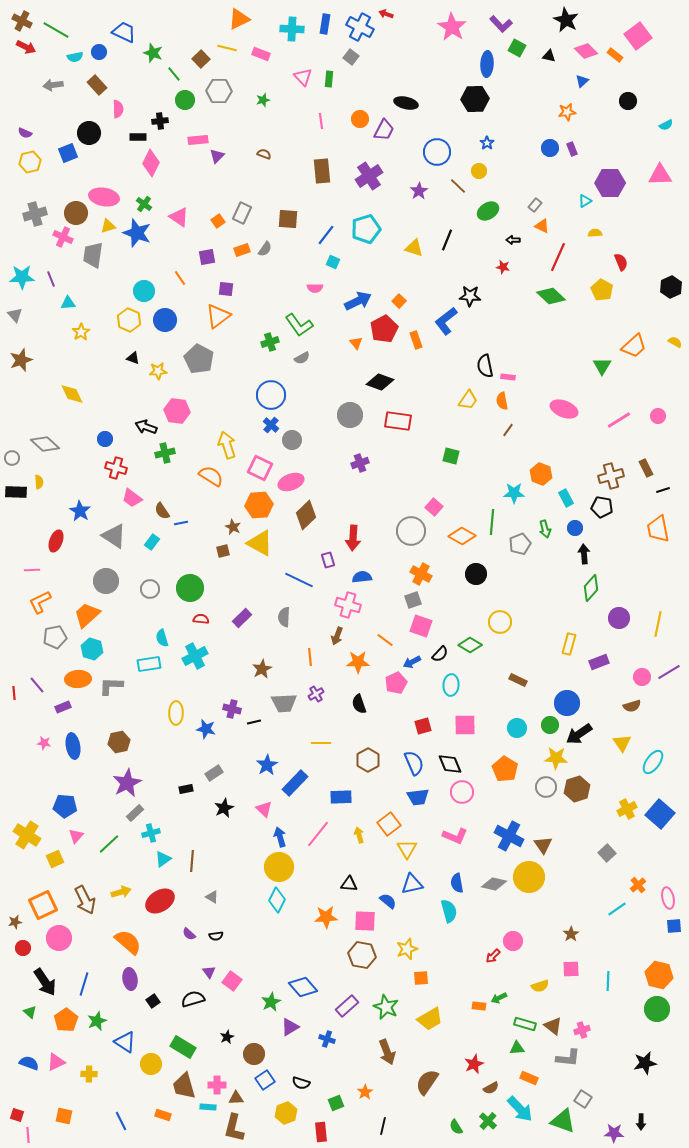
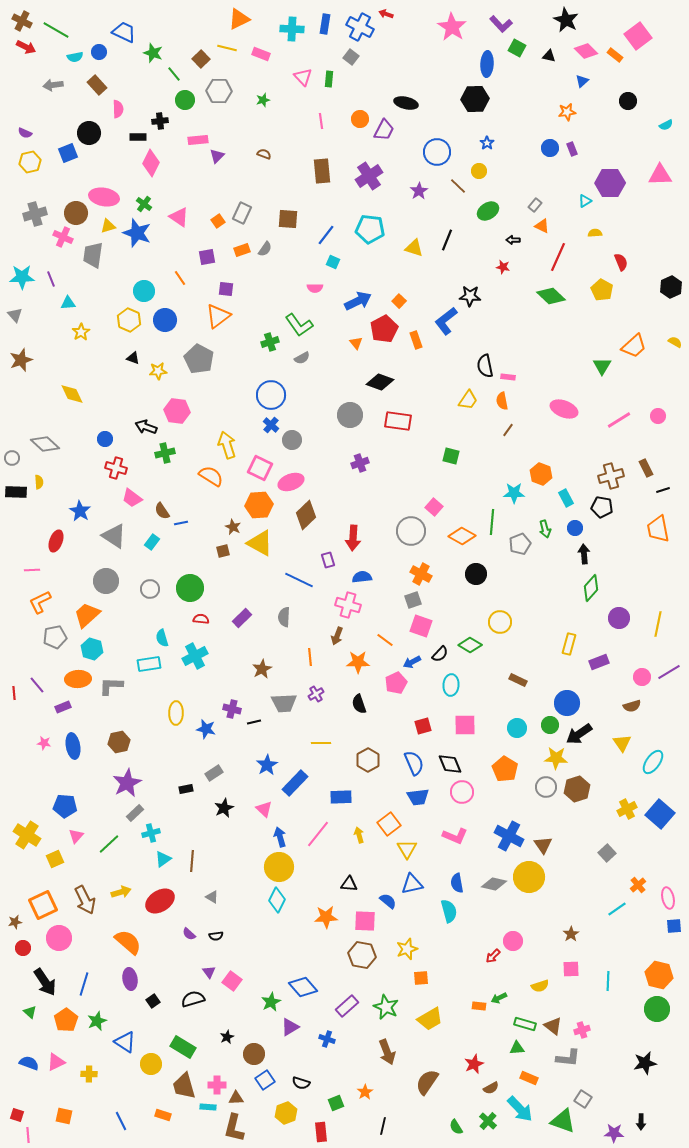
cyan pentagon at (366, 229): moved 4 px right; rotated 24 degrees clockwise
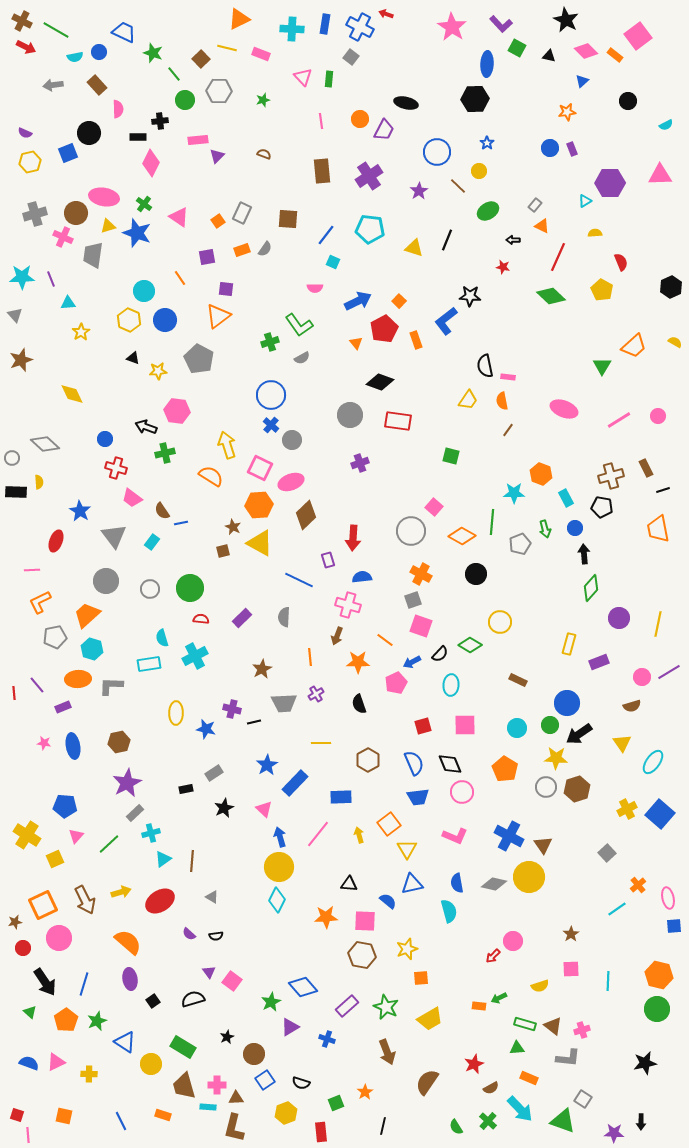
gray triangle at (114, 536): rotated 20 degrees clockwise
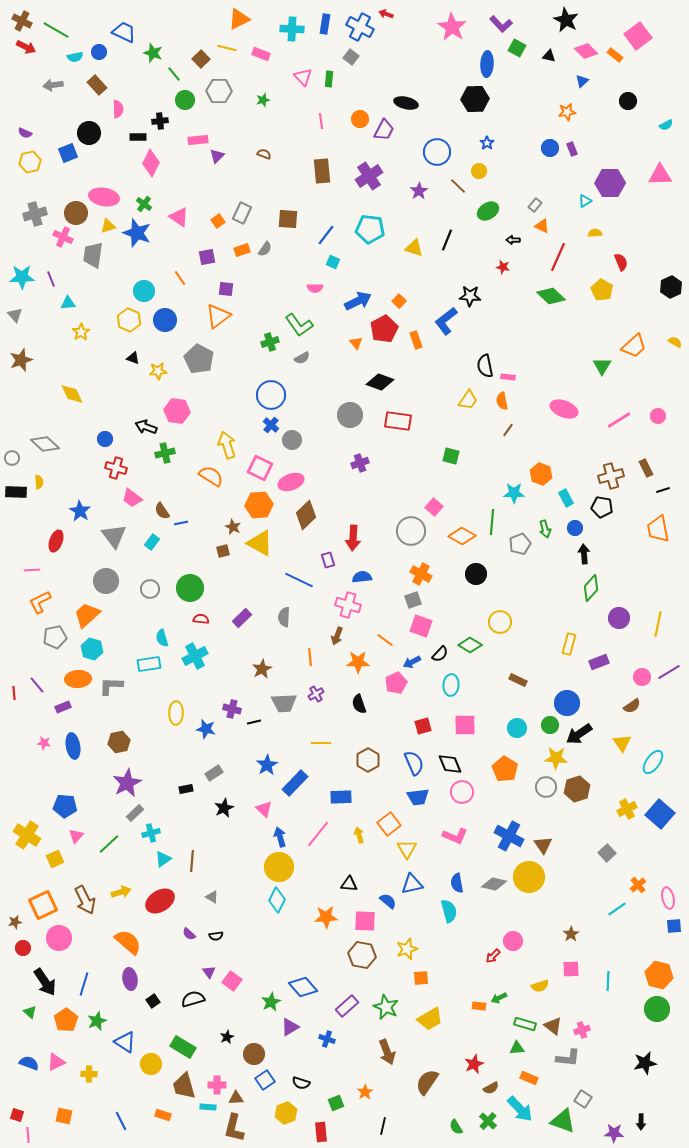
brown semicircle at (632, 706): rotated 18 degrees counterclockwise
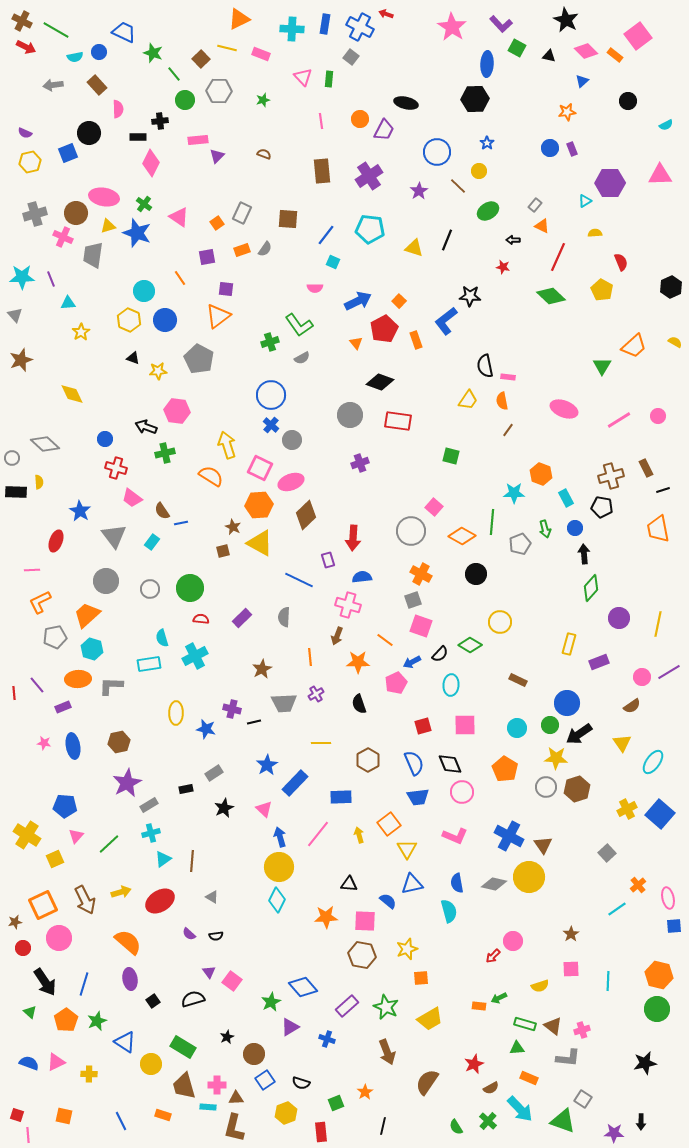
orange square at (218, 221): moved 1 px left, 2 px down
gray rectangle at (135, 813): moved 14 px right, 8 px up; rotated 12 degrees clockwise
